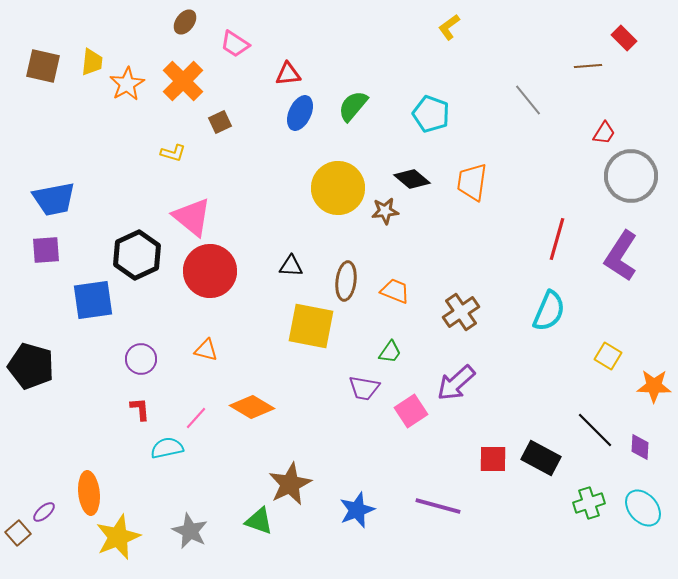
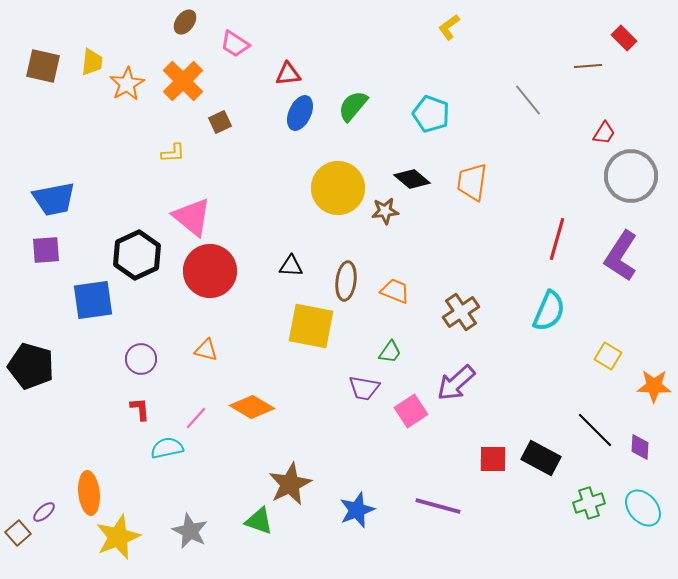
yellow L-shape at (173, 153): rotated 20 degrees counterclockwise
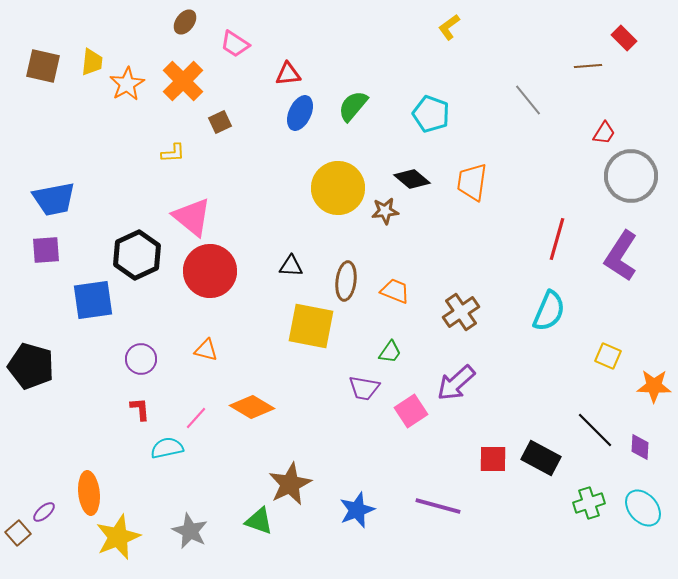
yellow square at (608, 356): rotated 8 degrees counterclockwise
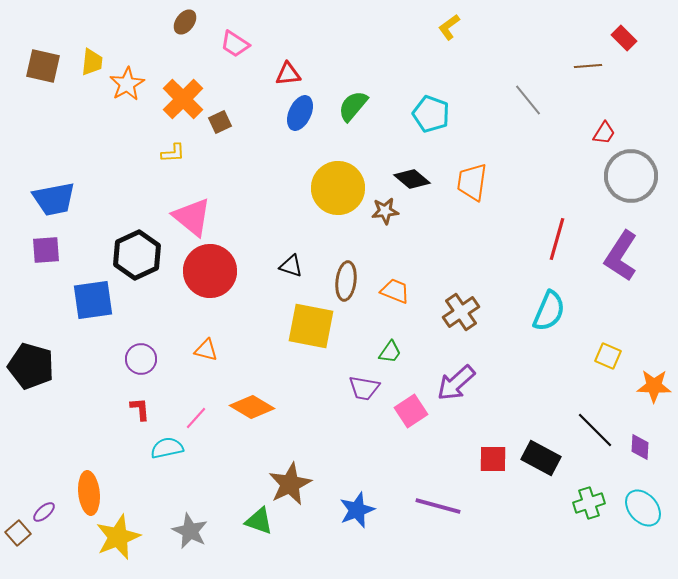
orange cross at (183, 81): moved 18 px down
black triangle at (291, 266): rotated 15 degrees clockwise
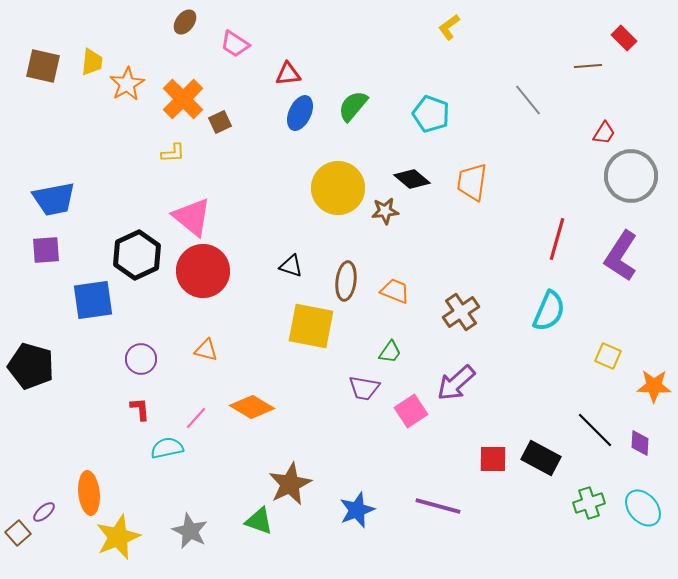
red circle at (210, 271): moved 7 px left
purple diamond at (640, 447): moved 4 px up
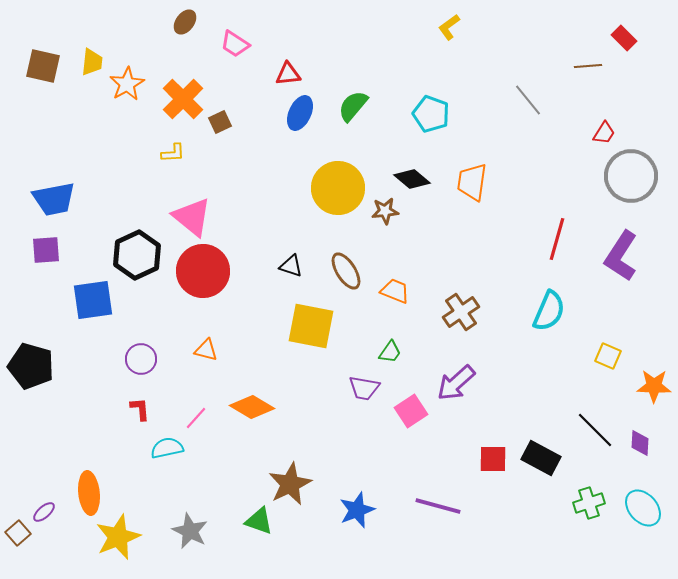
brown ellipse at (346, 281): moved 10 px up; rotated 39 degrees counterclockwise
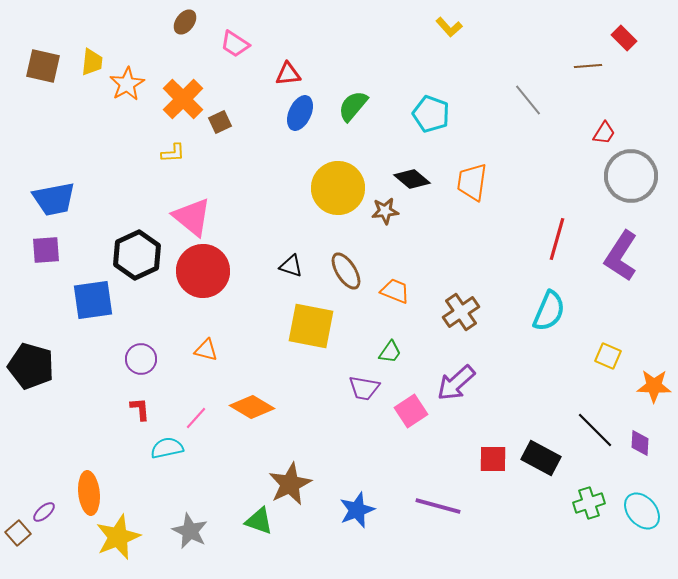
yellow L-shape at (449, 27): rotated 96 degrees counterclockwise
cyan ellipse at (643, 508): moved 1 px left, 3 px down
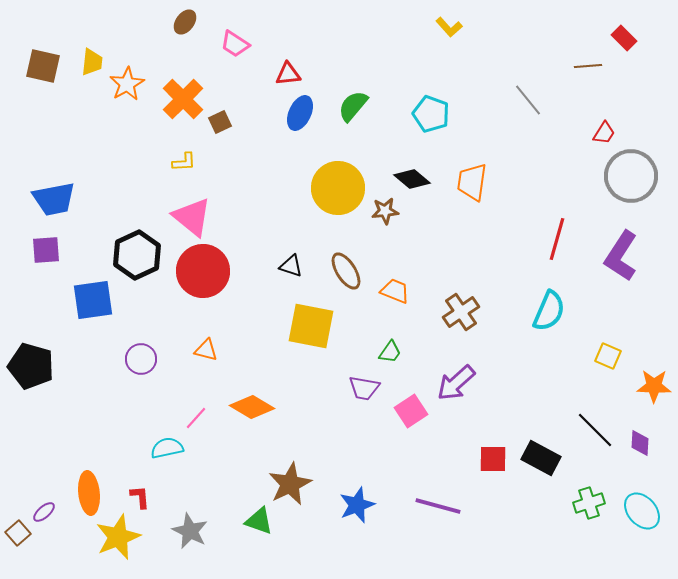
yellow L-shape at (173, 153): moved 11 px right, 9 px down
red L-shape at (140, 409): moved 88 px down
blue star at (357, 510): moved 5 px up
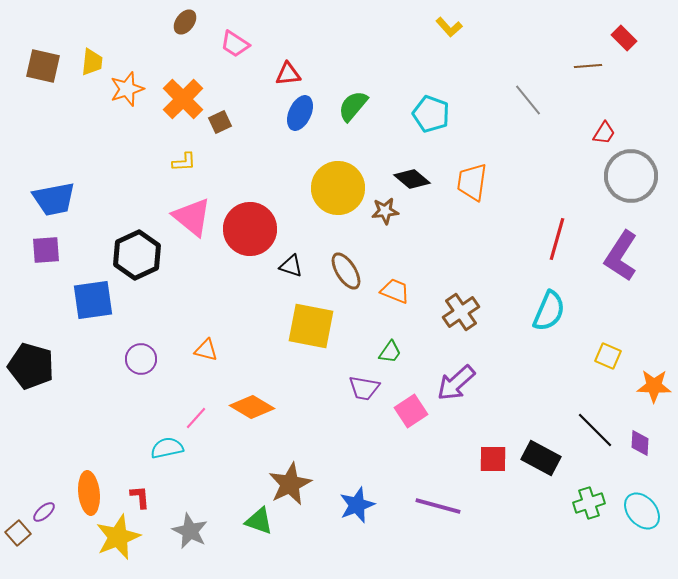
orange star at (127, 84): moved 5 px down; rotated 12 degrees clockwise
red circle at (203, 271): moved 47 px right, 42 px up
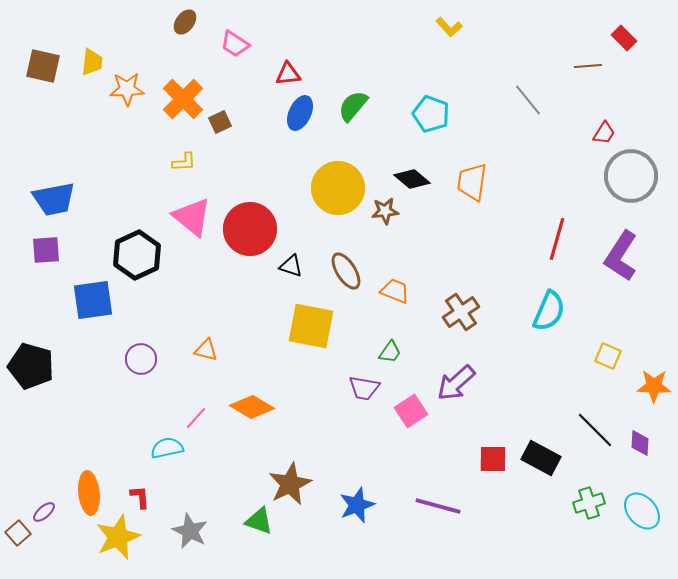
orange star at (127, 89): rotated 16 degrees clockwise
